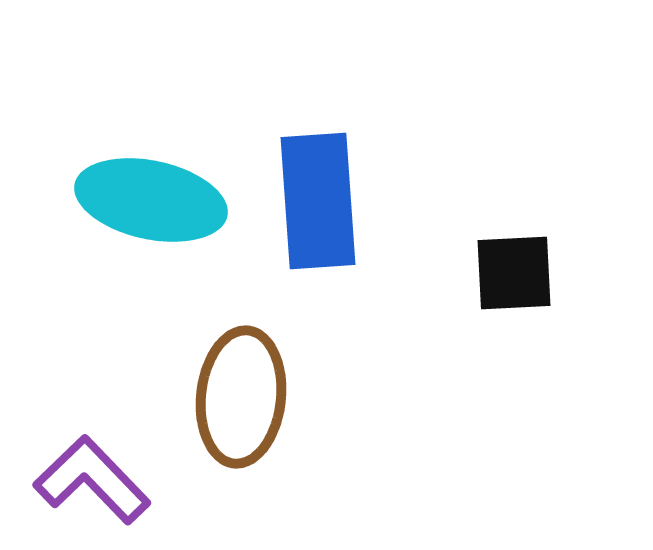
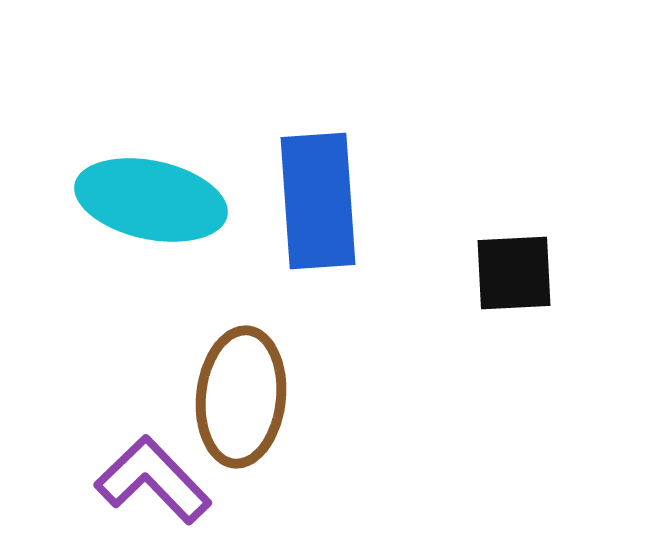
purple L-shape: moved 61 px right
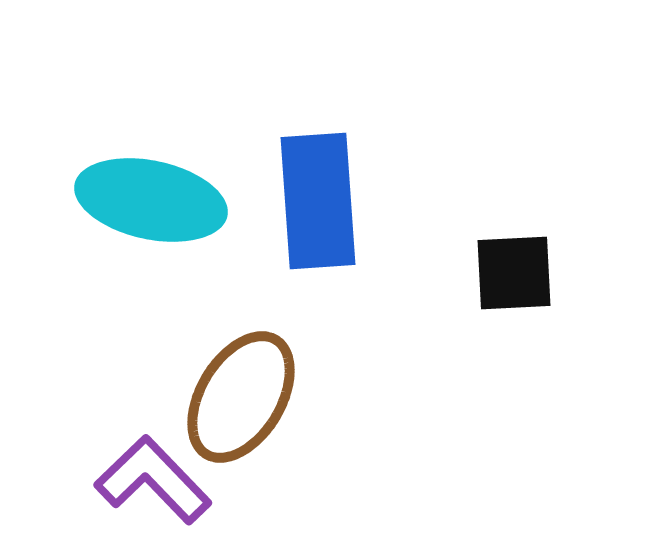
brown ellipse: rotated 25 degrees clockwise
